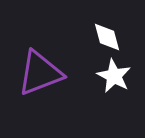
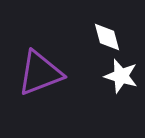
white star: moved 7 px right; rotated 12 degrees counterclockwise
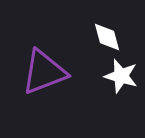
purple triangle: moved 4 px right, 1 px up
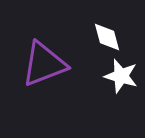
purple triangle: moved 8 px up
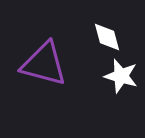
purple triangle: rotated 36 degrees clockwise
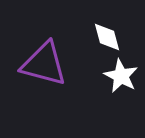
white star: rotated 12 degrees clockwise
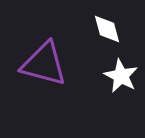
white diamond: moved 8 px up
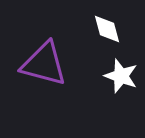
white star: rotated 8 degrees counterclockwise
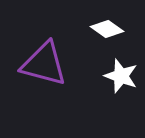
white diamond: rotated 40 degrees counterclockwise
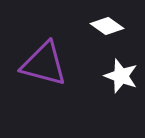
white diamond: moved 3 px up
